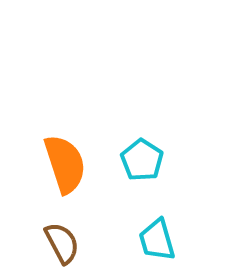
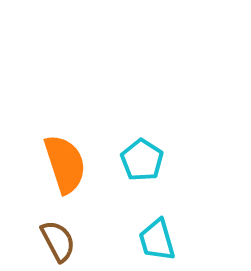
brown semicircle: moved 4 px left, 2 px up
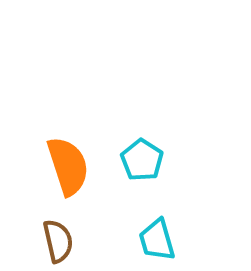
orange semicircle: moved 3 px right, 2 px down
brown semicircle: rotated 15 degrees clockwise
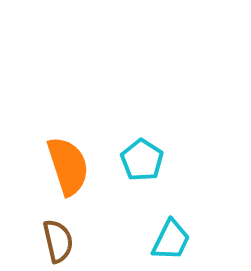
cyan trapezoid: moved 14 px right; rotated 138 degrees counterclockwise
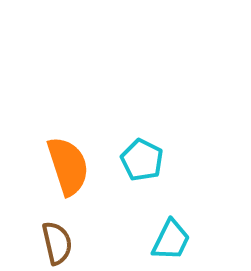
cyan pentagon: rotated 6 degrees counterclockwise
brown semicircle: moved 1 px left, 2 px down
